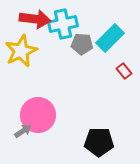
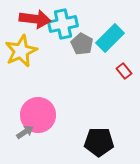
gray pentagon: rotated 25 degrees clockwise
gray arrow: moved 2 px right, 1 px down
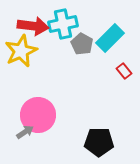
red arrow: moved 2 px left, 7 px down
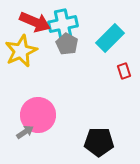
red arrow: moved 2 px right, 4 px up; rotated 16 degrees clockwise
gray pentagon: moved 15 px left
red rectangle: rotated 21 degrees clockwise
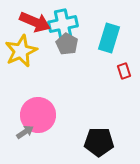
cyan rectangle: moved 1 px left; rotated 28 degrees counterclockwise
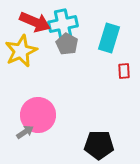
red rectangle: rotated 14 degrees clockwise
black pentagon: moved 3 px down
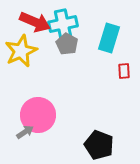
black pentagon: rotated 20 degrees clockwise
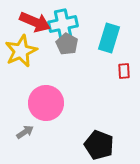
pink circle: moved 8 px right, 12 px up
